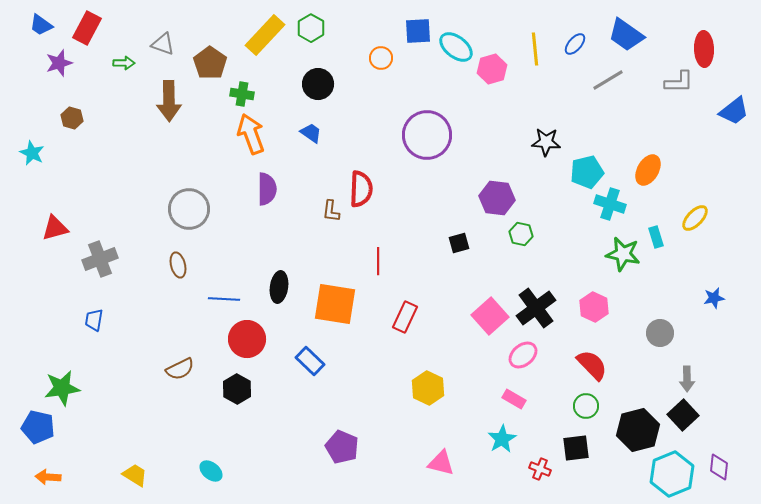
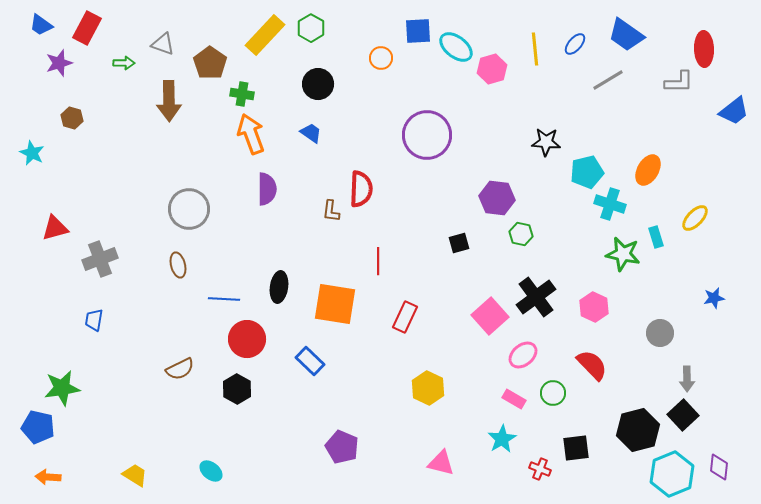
black cross at (536, 308): moved 11 px up
green circle at (586, 406): moved 33 px left, 13 px up
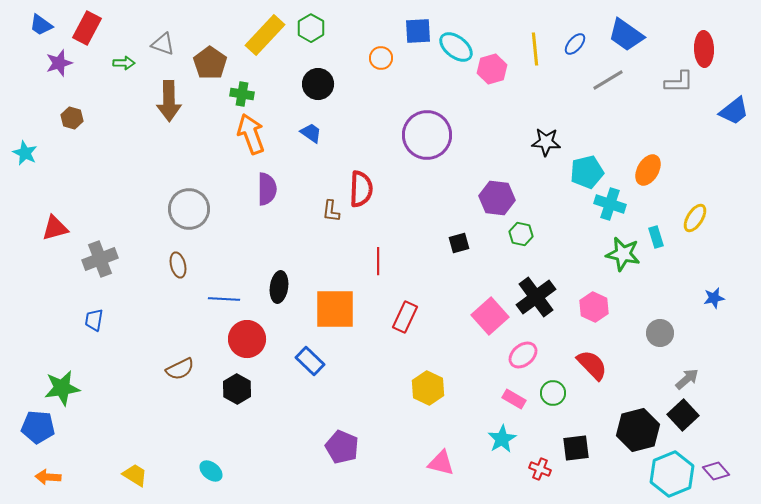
cyan star at (32, 153): moved 7 px left
yellow ellipse at (695, 218): rotated 12 degrees counterclockwise
orange square at (335, 304): moved 5 px down; rotated 9 degrees counterclockwise
gray arrow at (687, 379): rotated 130 degrees counterclockwise
blue pentagon at (38, 427): rotated 8 degrees counterclockwise
purple diamond at (719, 467): moved 3 px left, 4 px down; rotated 48 degrees counterclockwise
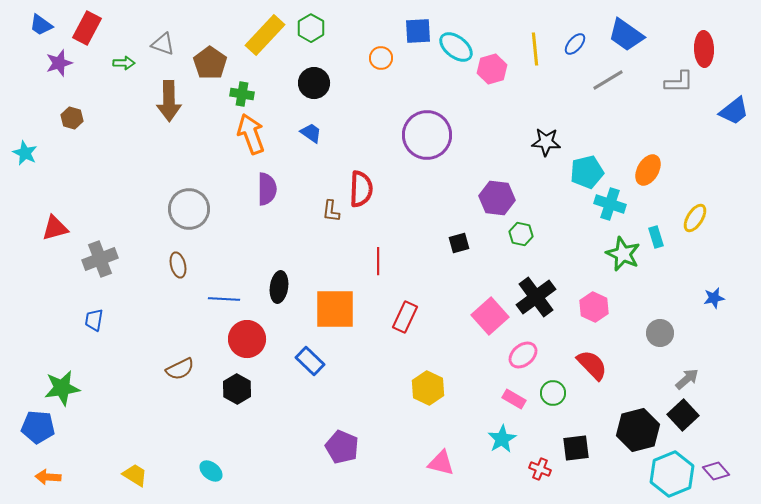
black circle at (318, 84): moved 4 px left, 1 px up
green star at (623, 254): rotated 12 degrees clockwise
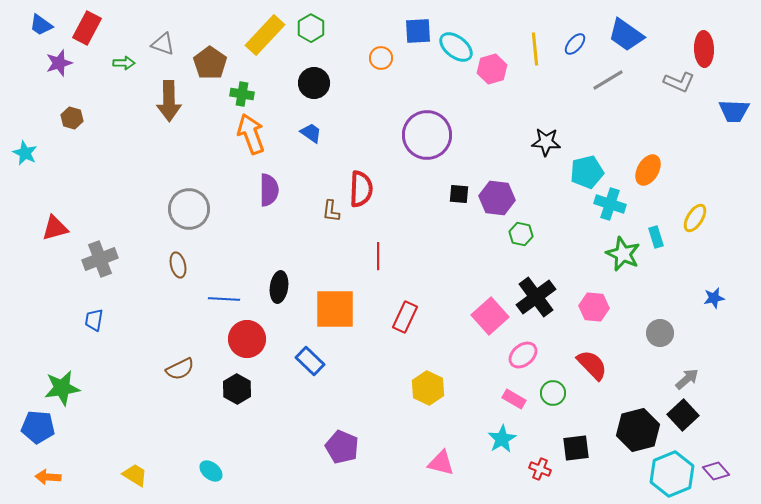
gray L-shape at (679, 82): rotated 24 degrees clockwise
blue trapezoid at (734, 111): rotated 40 degrees clockwise
purple semicircle at (267, 189): moved 2 px right, 1 px down
black square at (459, 243): moved 49 px up; rotated 20 degrees clockwise
red line at (378, 261): moved 5 px up
pink hexagon at (594, 307): rotated 20 degrees counterclockwise
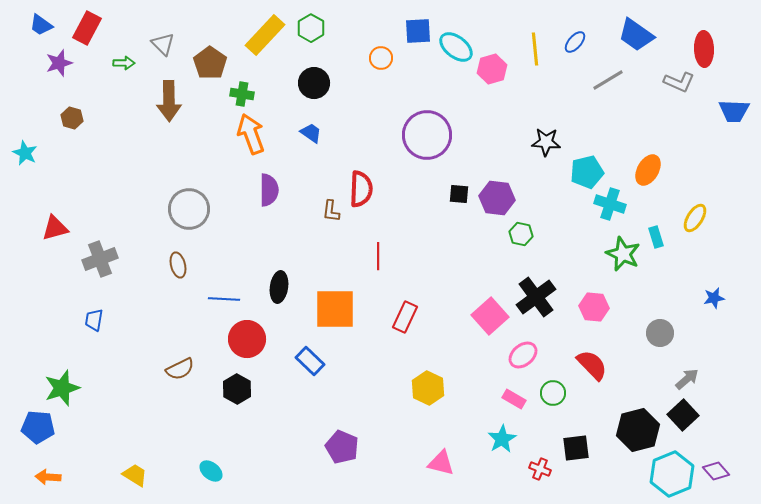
blue trapezoid at (626, 35): moved 10 px right
gray triangle at (163, 44): rotated 25 degrees clockwise
blue ellipse at (575, 44): moved 2 px up
green star at (62, 388): rotated 9 degrees counterclockwise
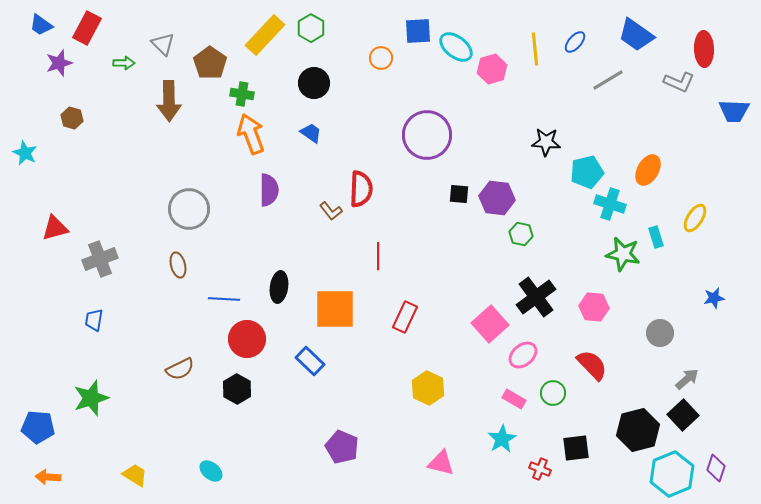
brown L-shape at (331, 211): rotated 45 degrees counterclockwise
green star at (623, 254): rotated 12 degrees counterclockwise
pink square at (490, 316): moved 8 px down
green star at (62, 388): moved 29 px right, 10 px down
purple diamond at (716, 471): moved 3 px up; rotated 60 degrees clockwise
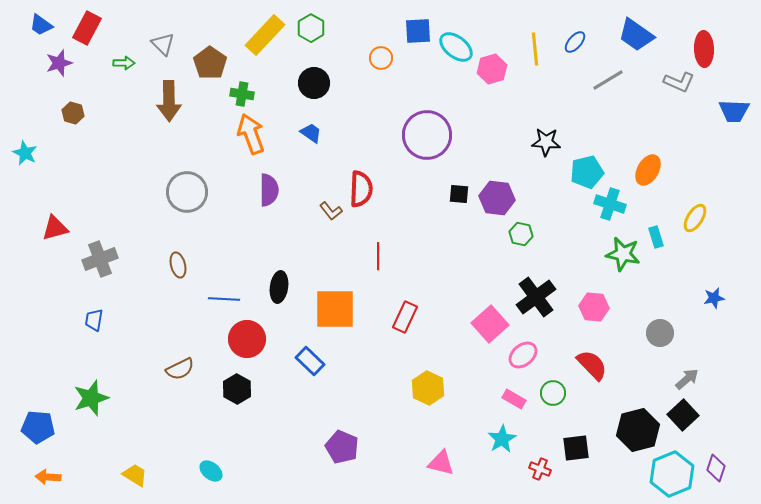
brown hexagon at (72, 118): moved 1 px right, 5 px up
gray circle at (189, 209): moved 2 px left, 17 px up
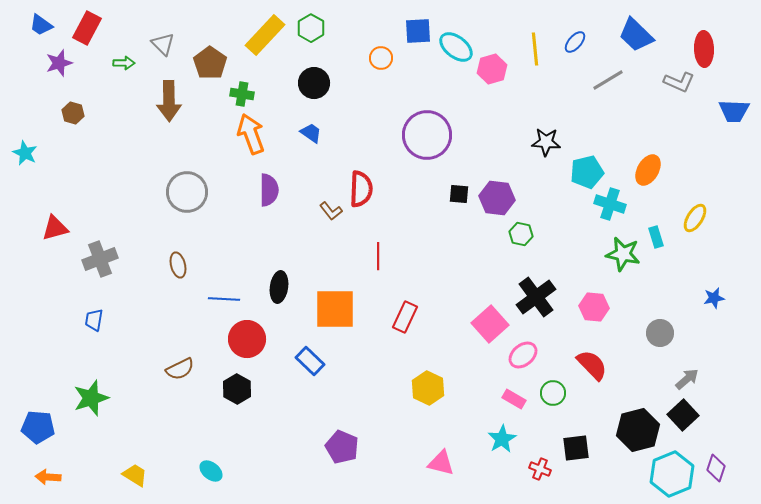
blue trapezoid at (636, 35): rotated 9 degrees clockwise
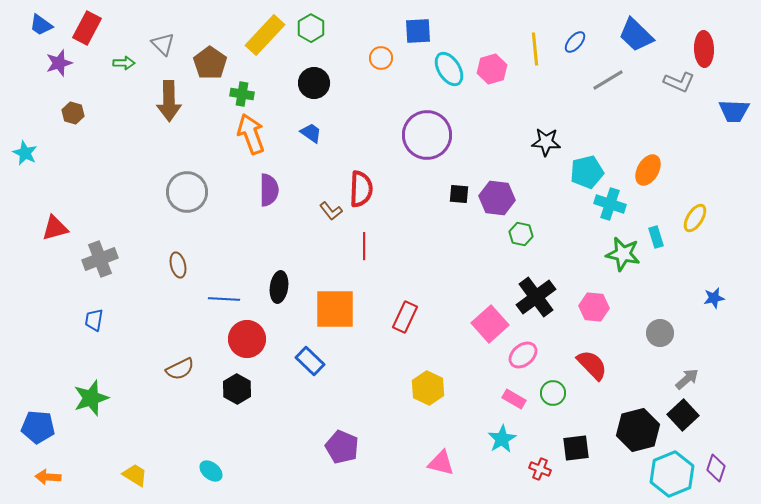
cyan ellipse at (456, 47): moved 7 px left, 22 px down; rotated 20 degrees clockwise
red line at (378, 256): moved 14 px left, 10 px up
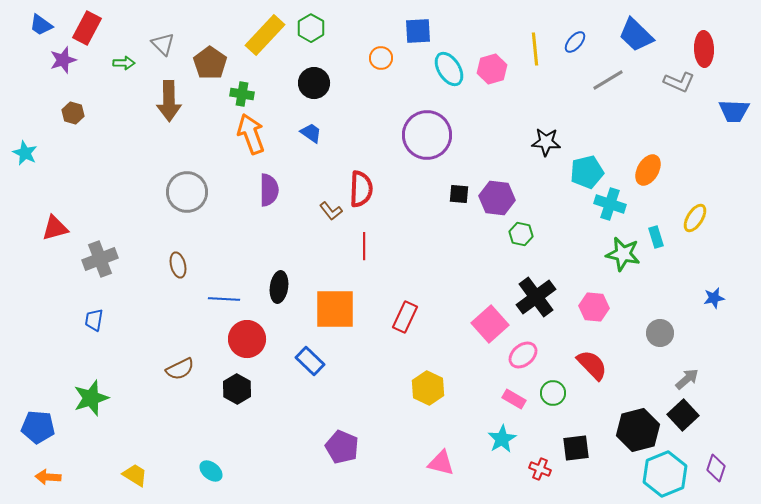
purple star at (59, 63): moved 4 px right, 3 px up
cyan hexagon at (672, 474): moved 7 px left
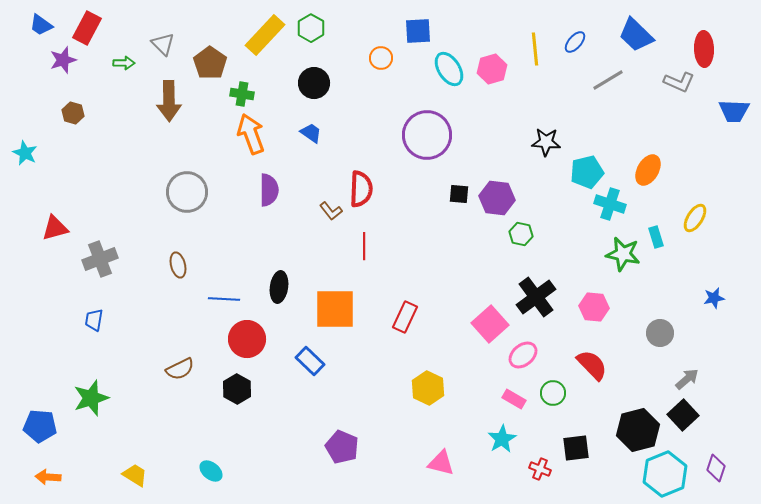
blue pentagon at (38, 427): moved 2 px right, 1 px up
